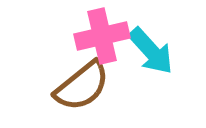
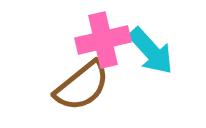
pink cross: moved 1 px right, 4 px down
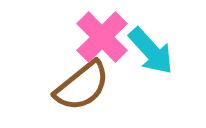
pink cross: moved 1 px left, 3 px up; rotated 32 degrees counterclockwise
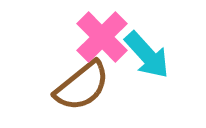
cyan arrow: moved 4 px left, 4 px down
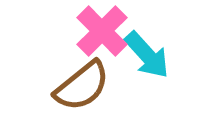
pink cross: moved 6 px up
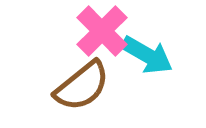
cyan arrow: rotated 18 degrees counterclockwise
